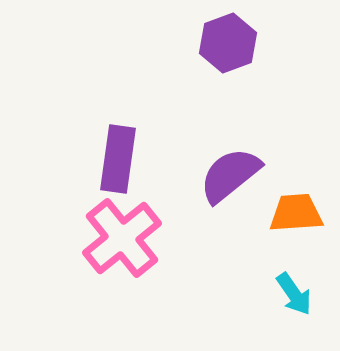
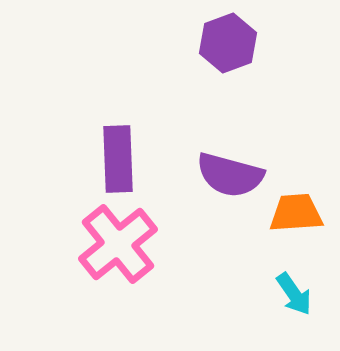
purple rectangle: rotated 10 degrees counterclockwise
purple semicircle: rotated 126 degrees counterclockwise
pink cross: moved 4 px left, 6 px down
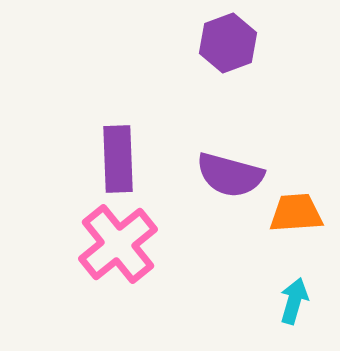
cyan arrow: moved 7 px down; rotated 129 degrees counterclockwise
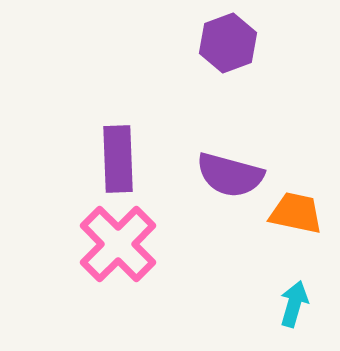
orange trapezoid: rotated 16 degrees clockwise
pink cross: rotated 6 degrees counterclockwise
cyan arrow: moved 3 px down
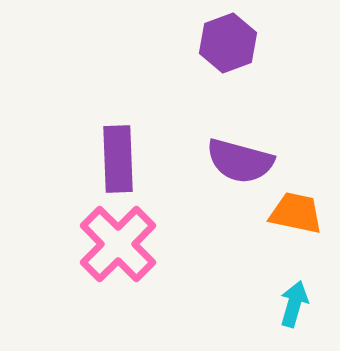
purple semicircle: moved 10 px right, 14 px up
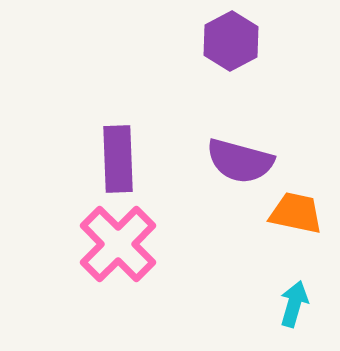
purple hexagon: moved 3 px right, 2 px up; rotated 8 degrees counterclockwise
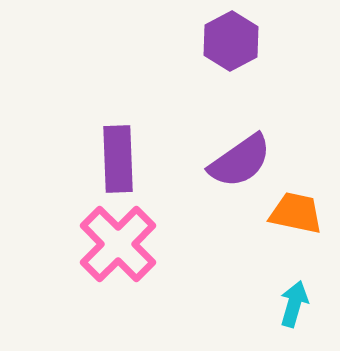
purple semicircle: rotated 50 degrees counterclockwise
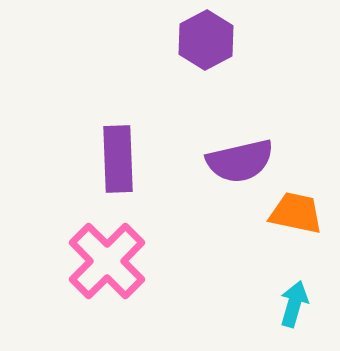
purple hexagon: moved 25 px left, 1 px up
purple semicircle: rotated 22 degrees clockwise
pink cross: moved 11 px left, 17 px down
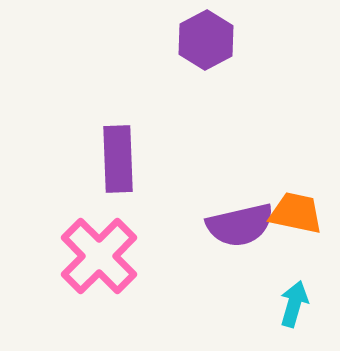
purple semicircle: moved 64 px down
pink cross: moved 8 px left, 5 px up
